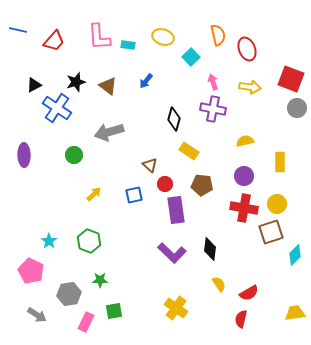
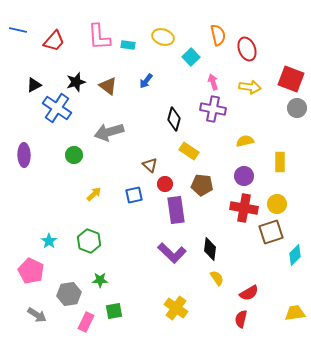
yellow semicircle at (219, 284): moved 2 px left, 6 px up
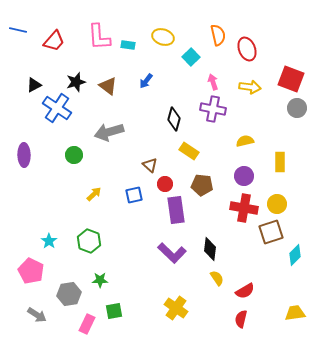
red semicircle at (249, 293): moved 4 px left, 2 px up
pink rectangle at (86, 322): moved 1 px right, 2 px down
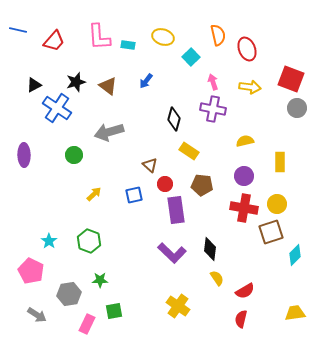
yellow cross at (176, 308): moved 2 px right, 2 px up
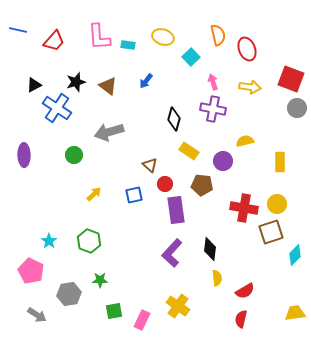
purple circle at (244, 176): moved 21 px left, 15 px up
purple L-shape at (172, 253): rotated 88 degrees clockwise
yellow semicircle at (217, 278): rotated 28 degrees clockwise
pink rectangle at (87, 324): moved 55 px right, 4 px up
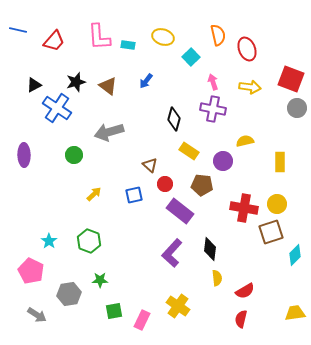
purple rectangle at (176, 210): moved 4 px right, 1 px down; rotated 44 degrees counterclockwise
